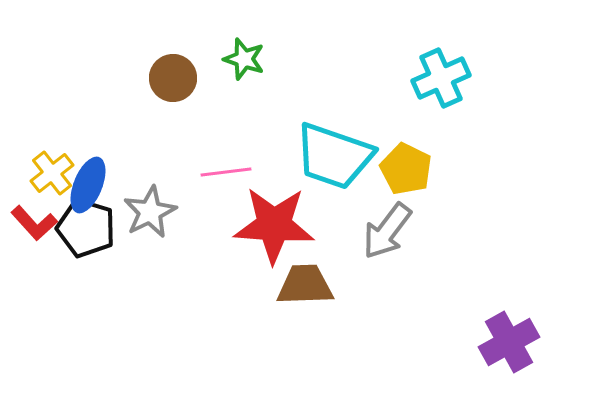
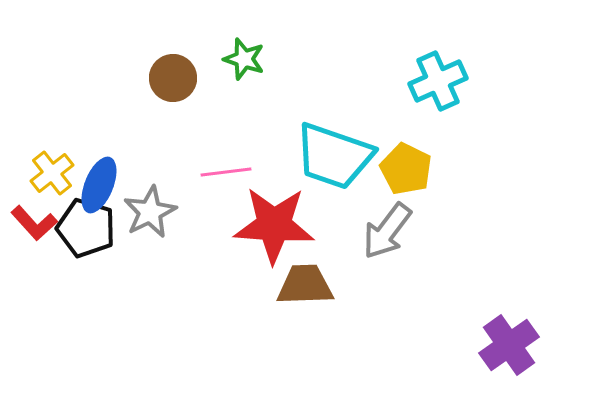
cyan cross: moved 3 px left, 3 px down
blue ellipse: moved 11 px right
purple cross: moved 3 px down; rotated 6 degrees counterclockwise
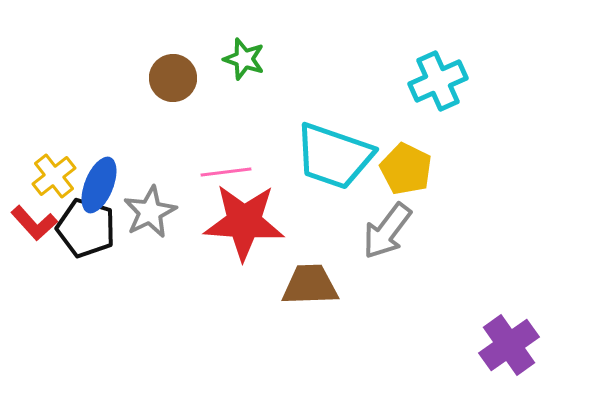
yellow cross: moved 2 px right, 3 px down
red star: moved 30 px left, 3 px up
brown trapezoid: moved 5 px right
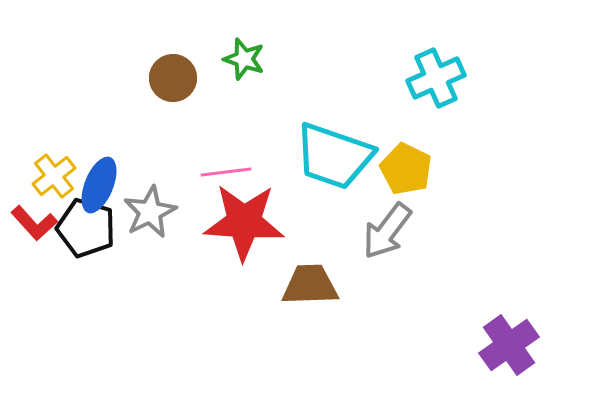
cyan cross: moved 2 px left, 3 px up
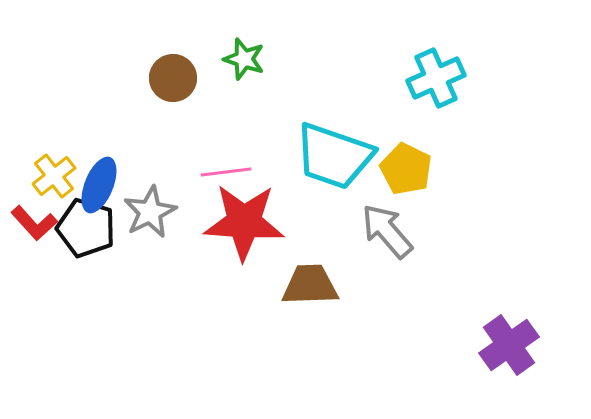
gray arrow: rotated 102 degrees clockwise
